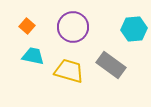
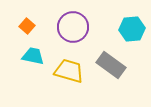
cyan hexagon: moved 2 px left
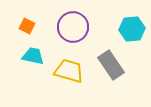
orange square: rotated 14 degrees counterclockwise
gray rectangle: rotated 20 degrees clockwise
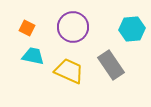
orange square: moved 2 px down
yellow trapezoid: rotated 8 degrees clockwise
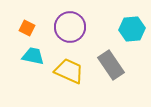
purple circle: moved 3 px left
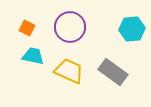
gray rectangle: moved 2 px right, 7 px down; rotated 20 degrees counterclockwise
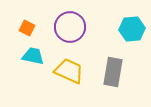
gray rectangle: rotated 64 degrees clockwise
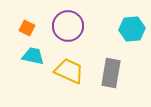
purple circle: moved 2 px left, 1 px up
gray rectangle: moved 2 px left, 1 px down
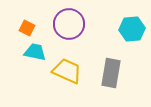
purple circle: moved 1 px right, 2 px up
cyan trapezoid: moved 2 px right, 4 px up
yellow trapezoid: moved 2 px left
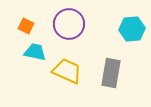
orange square: moved 1 px left, 2 px up
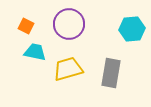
yellow trapezoid: moved 1 px right, 2 px up; rotated 40 degrees counterclockwise
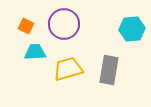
purple circle: moved 5 px left
cyan trapezoid: rotated 15 degrees counterclockwise
gray rectangle: moved 2 px left, 3 px up
